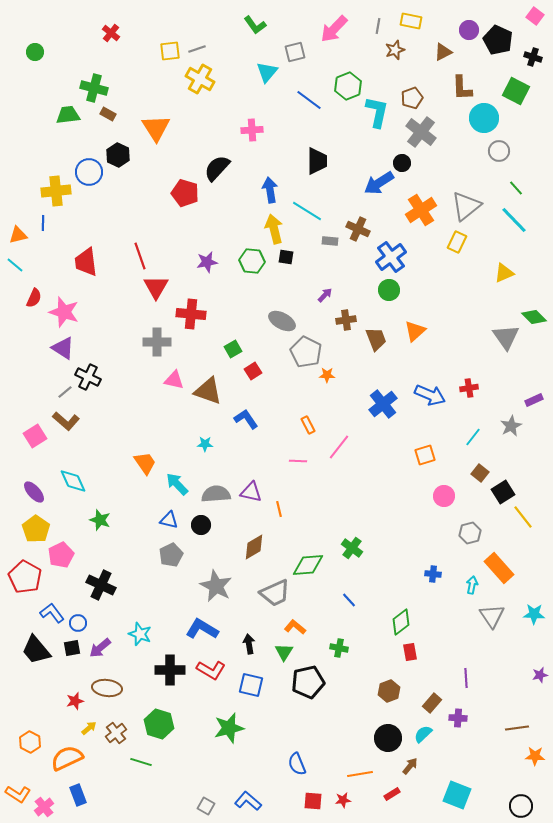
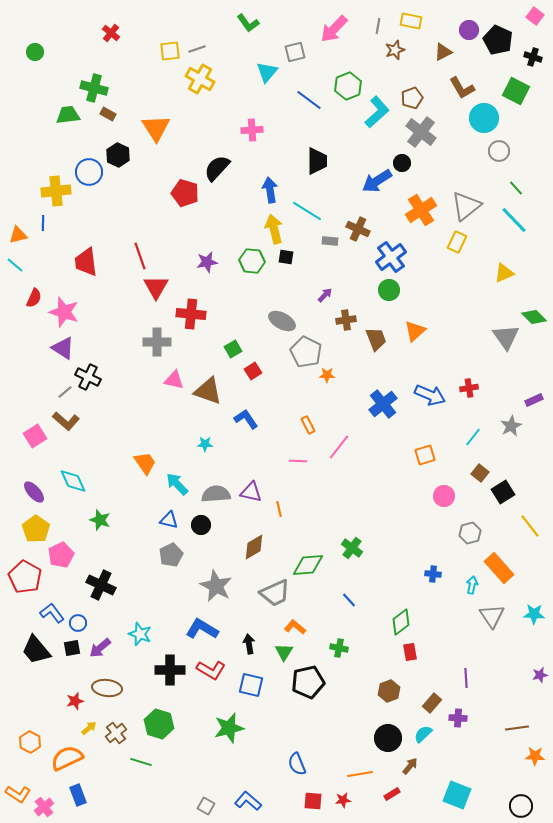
green L-shape at (255, 25): moved 7 px left, 2 px up
brown L-shape at (462, 88): rotated 28 degrees counterclockwise
cyan L-shape at (377, 112): rotated 36 degrees clockwise
blue arrow at (379, 183): moved 2 px left, 2 px up
yellow line at (523, 517): moved 7 px right, 9 px down
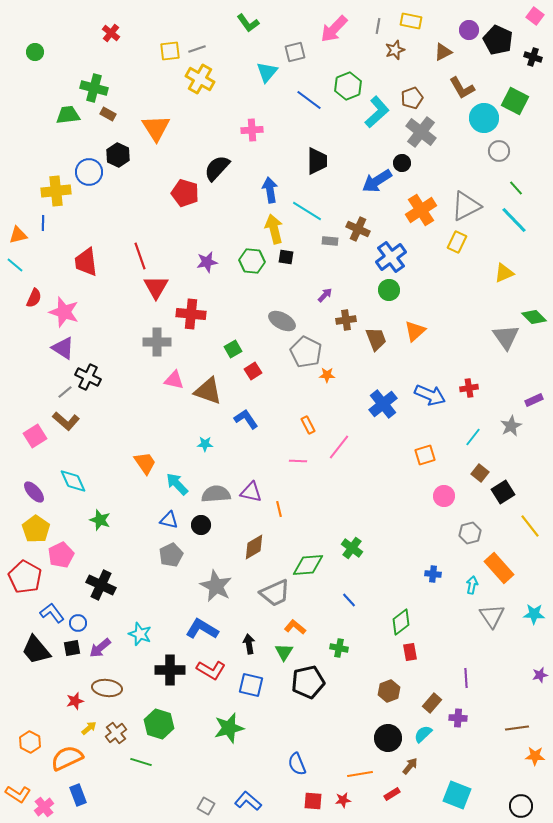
green square at (516, 91): moved 1 px left, 10 px down
gray triangle at (466, 206): rotated 12 degrees clockwise
